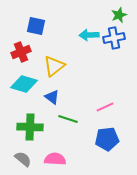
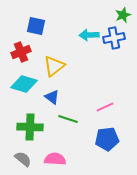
green star: moved 4 px right
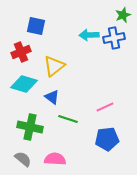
green cross: rotated 10 degrees clockwise
